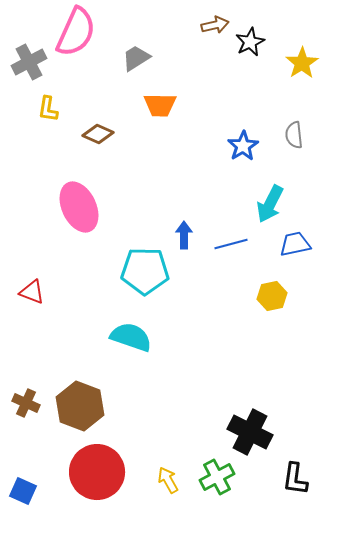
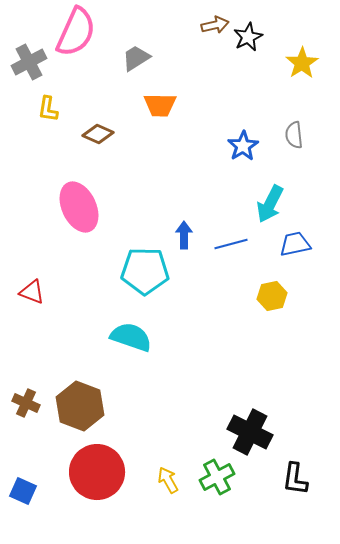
black star: moved 2 px left, 5 px up
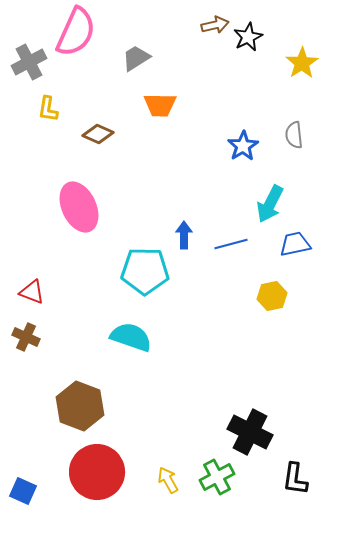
brown cross: moved 66 px up
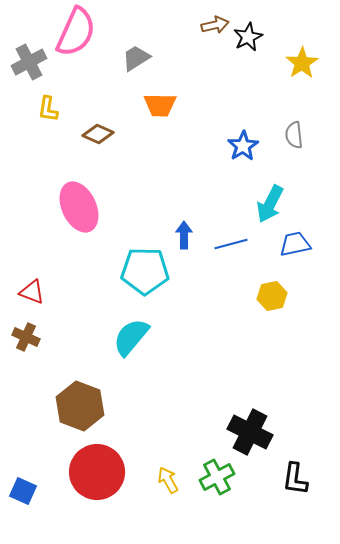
cyan semicircle: rotated 69 degrees counterclockwise
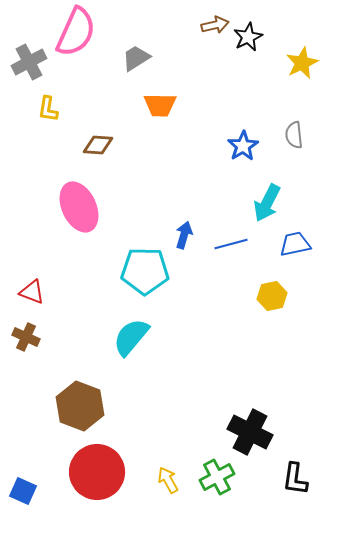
yellow star: rotated 8 degrees clockwise
brown diamond: moved 11 px down; rotated 20 degrees counterclockwise
cyan arrow: moved 3 px left, 1 px up
blue arrow: rotated 16 degrees clockwise
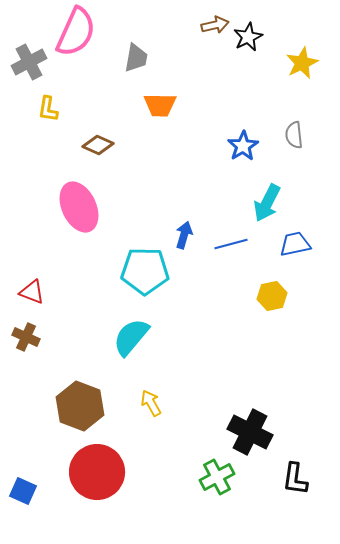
gray trapezoid: rotated 132 degrees clockwise
brown diamond: rotated 20 degrees clockwise
yellow arrow: moved 17 px left, 77 px up
